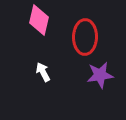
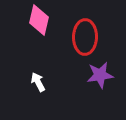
white arrow: moved 5 px left, 10 px down
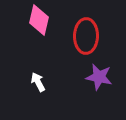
red ellipse: moved 1 px right, 1 px up
purple star: moved 1 px left, 2 px down; rotated 20 degrees clockwise
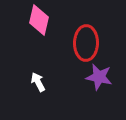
red ellipse: moved 7 px down
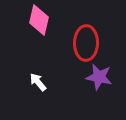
white arrow: rotated 12 degrees counterclockwise
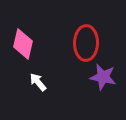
pink diamond: moved 16 px left, 24 px down
purple star: moved 4 px right
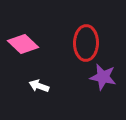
pink diamond: rotated 60 degrees counterclockwise
white arrow: moved 1 px right, 4 px down; rotated 30 degrees counterclockwise
